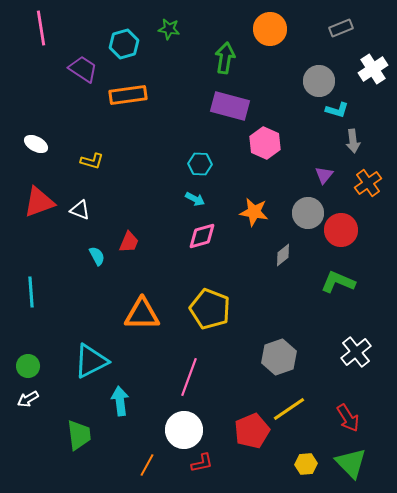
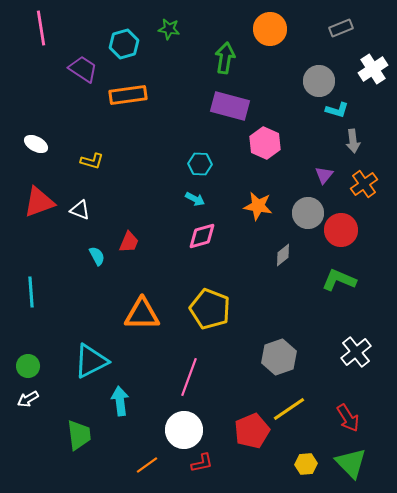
orange cross at (368, 183): moved 4 px left, 1 px down
orange star at (254, 212): moved 4 px right, 6 px up
green L-shape at (338, 282): moved 1 px right, 2 px up
orange line at (147, 465): rotated 25 degrees clockwise
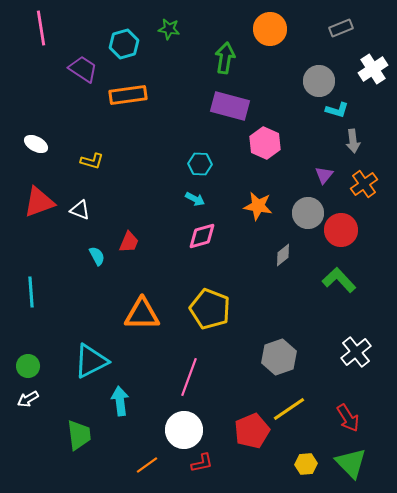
green L-shape at (339, 280): rotated 24 degrees clockwise
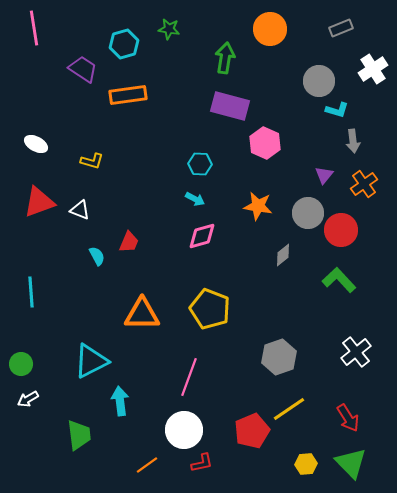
pink line at (41, 28): moved 7 px left
green circle at (28, 366): moved 7 px left, 2 px up
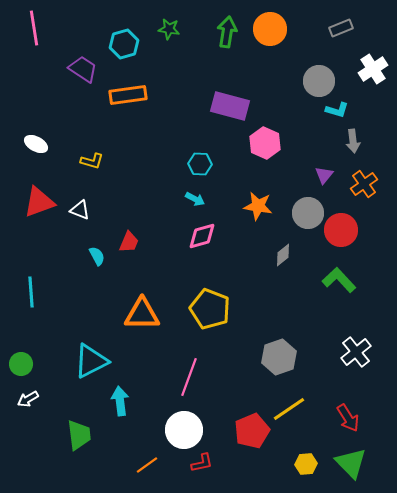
green arrow at (225, 58): moved 2 px right, 26 px up
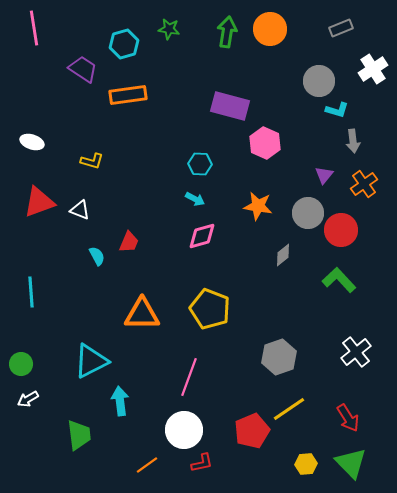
white ellipse at (36, 144): moved 4 px left, 2 px up; rotated 10 degrees counterclockwise
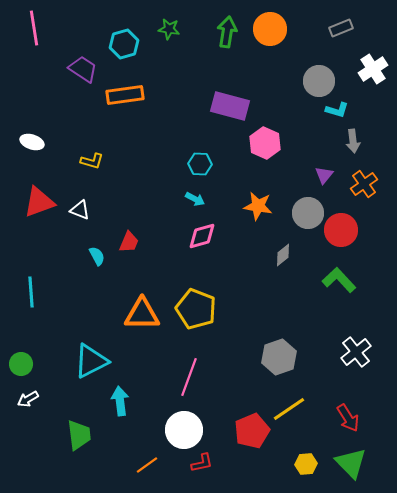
orange rectangle at (128, 95): moved 3 px left
yellow pentagon at (210, 309): moved 14 px left
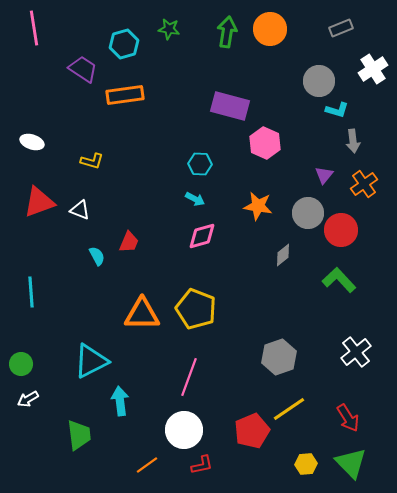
red L-shape at (202, 463): moved 2 px down
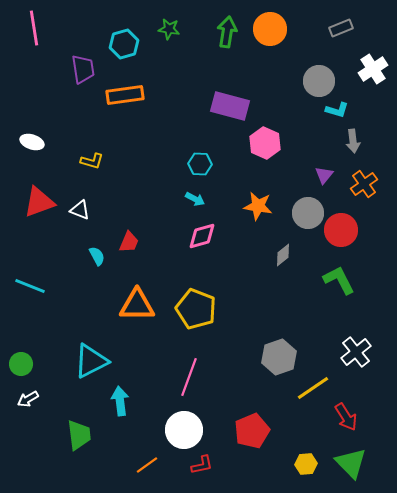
purple trapezoid at (83, 69): rotated 48 degrees clockwise
green L-shape at (339, 280): rotated 16 degrees clockwise
cyan line at (31, 292): moved 1 px left, 6 px up; rotated 64 degrees counterclockwise
orange triangle at (142, 314): moved 5 px left, 9 px up
yellow line at (289, 409): moved 24 px right, 21 px up
red arrow at (348, 418): moved 2 px left, 1 px up
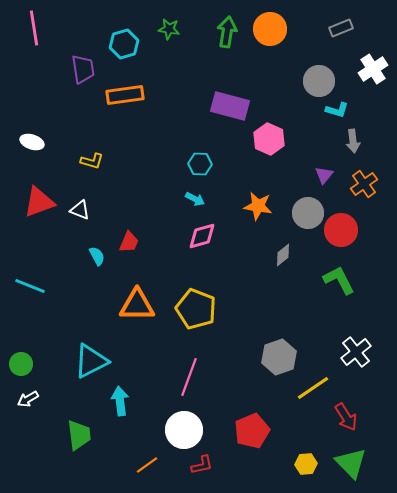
pink hexagon at (265, 143): moved 4 px right, 4 px up
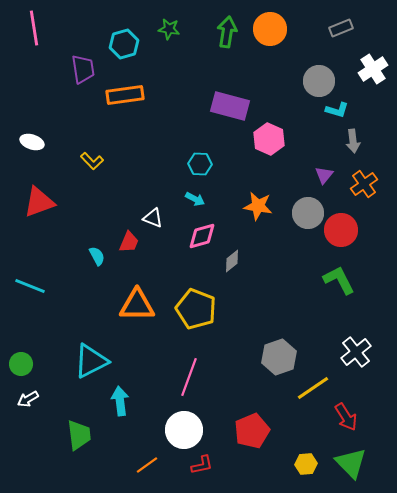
yellow L-shape at (92, 161): rotated 30 degrees clockwise
white triangle at (80, 210): moved 73 px right, 8 px down
gray diamond at (283, 255): moved 51 px left, 6 px down
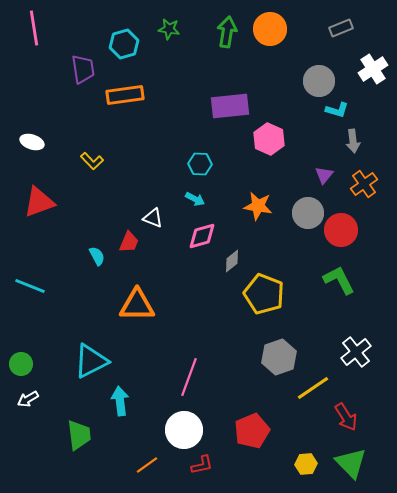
purple rectangle at (230, 106): rotated 21 degrees counterclockwise
yellow pentagon at (196, 309): moved 68 px right, 15 px up
